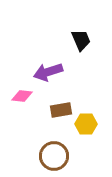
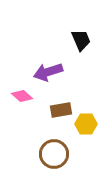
pink diamond: rotated 35 degrees clockwise
brown circle: moved 2 px up
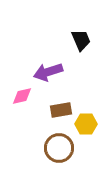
pink diamond: rotated 55 degrees counterclockwise
brown circle: moved 5 px right, 6 px up
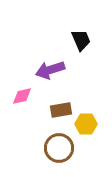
purple arrow: moved 2 px right, 2 px up
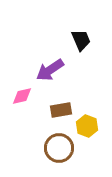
purple arrow: rotated 16 degrees counterclockwise
yellow hexagon: moved 1 px right, 2 px down; rotated 20 degrees clockwise
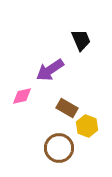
brown rectangle: moved 6 px right, 2 px up; rotated 40 degrees clockwise
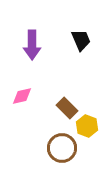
purple arrow: moved 18 px left, 25 px up; rotated 56 degrees counterclockwise
brown rectangle: rotated 15 degrees clockwise
brown circle: moved 3 px right
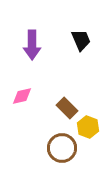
yellow hexagon: moved 1 px right, 1 px down
